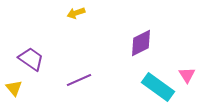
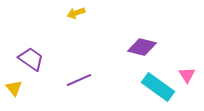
purple diamond: moved 1 px right, 4 px down; rotated 40 degrees clockwise
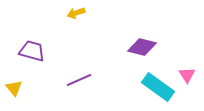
purple trapezoid: moved 1 px right, 8 px up; rotated 20 degrees counterclockwise
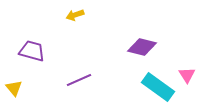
yellow arrow: moved 1 px left, 2 px down
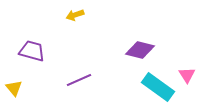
purple diamond: moved 2 px left, 3 px down
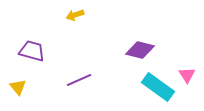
yellow triangle: moved 4 px right, 1 px up
